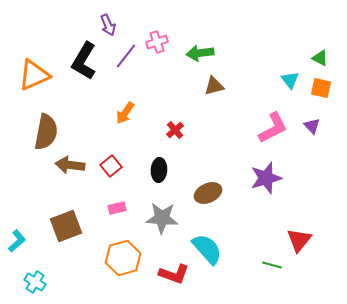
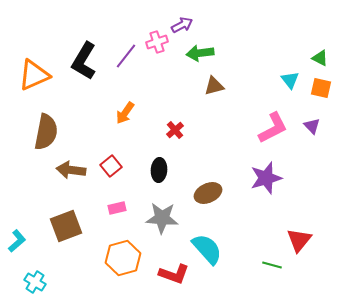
purple arrow: moved 74 px right; rotated 95 degrees counterclockwise
brown arrow: moved 1 px right, 5 px down
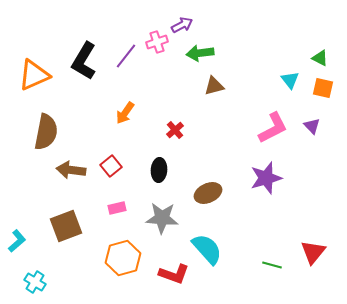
orange square: moved 2 px right
red triangle: moved 14 px right, 12 px down
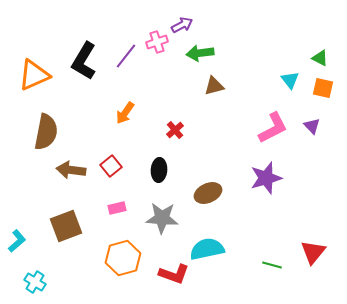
cyan semicircle: rotated 60 degrees counterclockwise
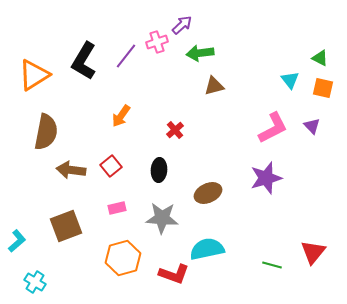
purple arrow: rotated 15 degrees counterclockwise
orange triangle: rotated 8 degrees counterclockwise
orange arrow: moved 4 px left, 3 px down
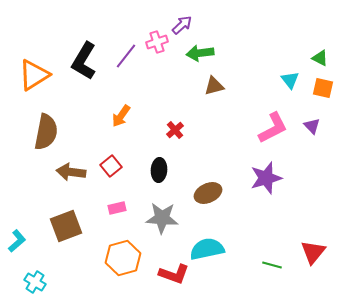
brown arrow: moved 2 px down
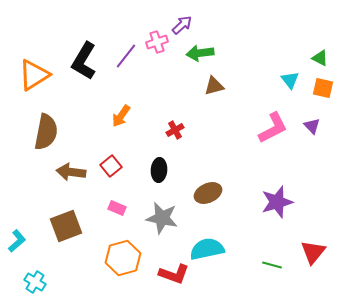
red cross: rotated 12 degrees clockwise
purple star: moved 11 px right, 24 px down
pink rectangle: rotated 36 degrees clockwise
gray star: rotated 8 degrees clockwise
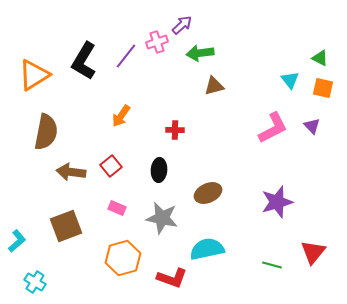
red cross: rotated 30 degrees clockwise
red L-shape: moved 2 px left, 4 px down
